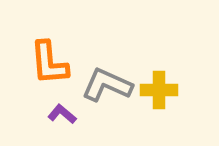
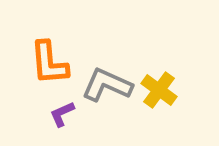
yellow cross: rotated 36 degrees clockwise
purple L-shape: rotated 64 degrees counterclockwise
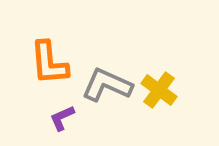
purple L-shape: moved 4 px down
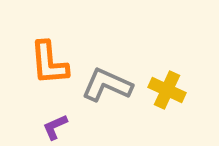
yellow cross: moved 8 px right; rotated 12 degrees counterclockwise
purple L-shape: moved 7 px left, 9 px down
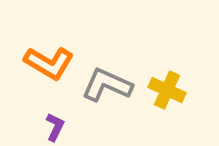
orange L-shape: rotated 54 degrees counterclockwise
purple L-shape: rotated 140 degrees clockwise
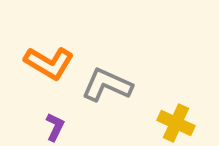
yellow cross: moved 9 px right, 33 px down
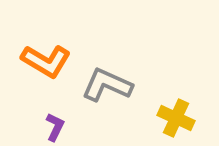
orange L-shape: moved 3 px left, 2 px up
yellow cross: moved 5 px up
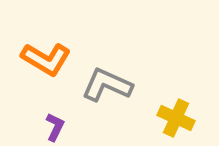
orange L-shape: moved 2 px up
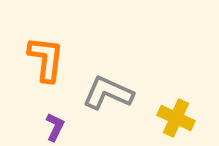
orange L-shape: rotated 114 degrees counterclockwise
gray L-shape: moved 1 px right, 8 px down
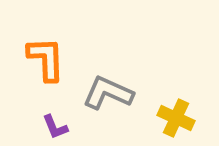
orange L-shape: rotated 9 degrees counterclockwise
purple L-shape: rotated 132 degrees clockwise
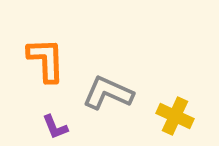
orange L-shape: moved 1 px down
yellow cross: moved 1 px left, 2 px up
